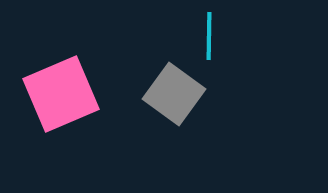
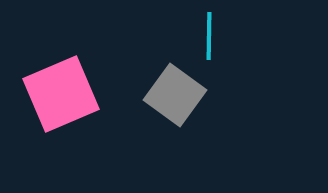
gray square: moved 1 px right, 1 px down
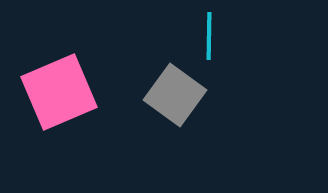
pink square: moved 2 px left, 2 px up
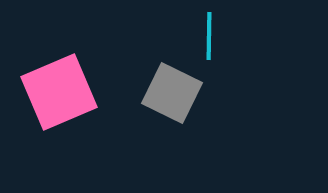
gray square: moved 3 px left, 2 px up; rotated 10 degrees counterclockwise
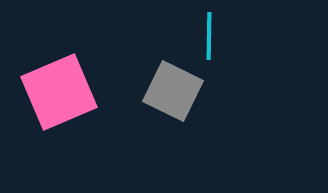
gray square: moved 1 px right, 2 px up
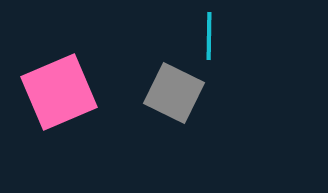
gray square: moved 1 px right, 2 px down
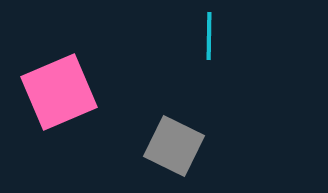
gray square: moved 53 px down
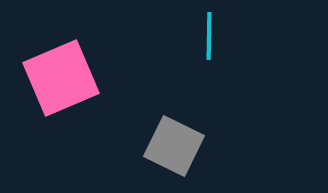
pink square: moved 2 px right, 14 px up
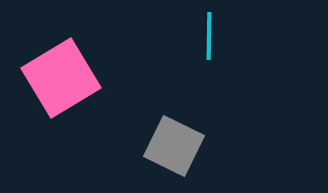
pink square: rotated 8 degrees counterclockwise
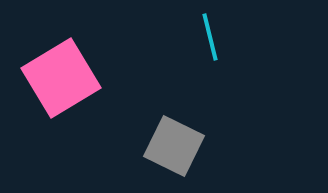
cyan line: moved 1 px right, 1 px down; rotated 15 degrees counterclockwise
